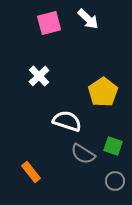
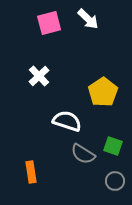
orange rectangle: rotated 30 degrees clockwise
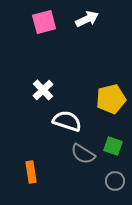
white arrow: moved 1 px left; rotated 70 degrees counterclockwise
pink square: moved 5 px left, 1 px up
white cross: moved 4 px right, 14 px down
yellow pentagon: moved 8 px right, 7 px down; rotated 20 degrees clockwise
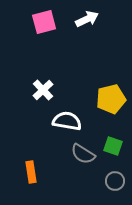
white semicircle: rotated 8 degrees counterclockwise
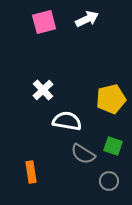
gray circle: moved 6 px left
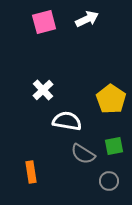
yellow pentagon: rotated 24 degrees counterclockwise
green square: moved 1 px right; rotated 30 degrees counterclockwise
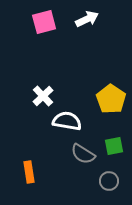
white cross: moved 6 px down
orange rectangle: moved 2 px left
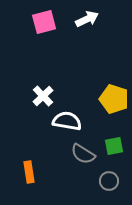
yellow pentagon: moved 3 px right; rotated 16 degrees counterclockwise
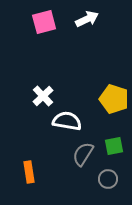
gray semicircle: rotated 90 degrees clockwise
gray circle: moved 1 px left, 2 px up
